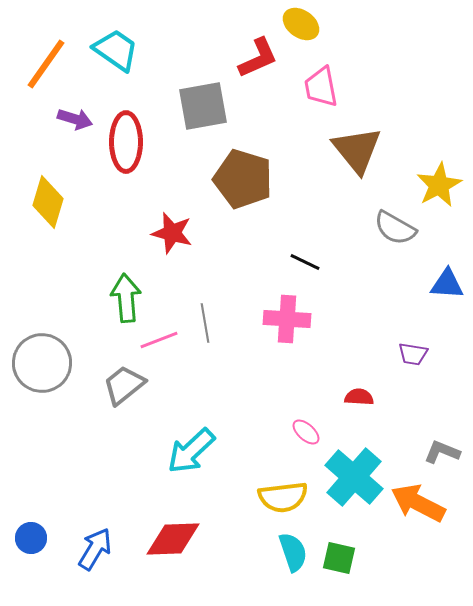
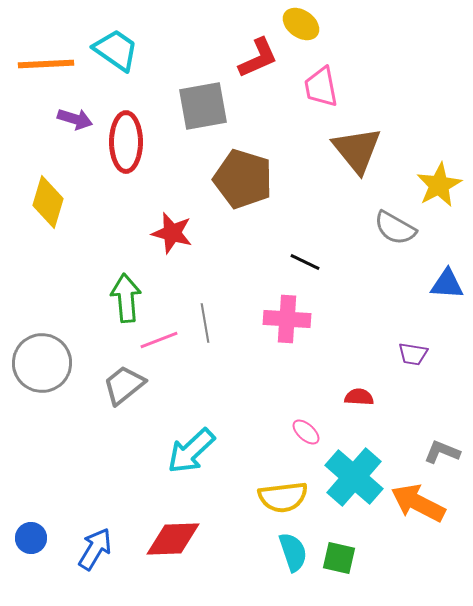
orange line: rotated 52 degrees clockwise
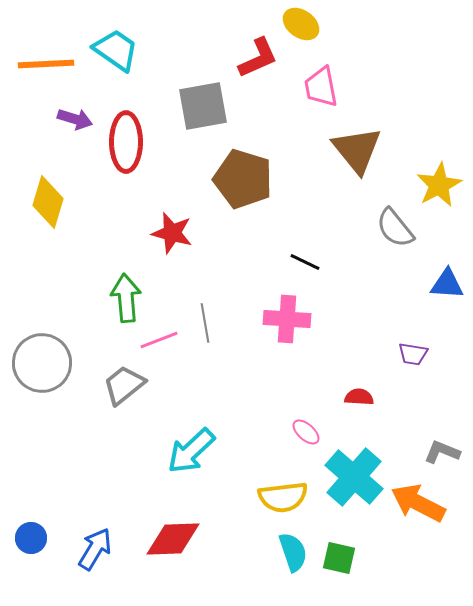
gray semicircle: rotated 21 degrees clockwise
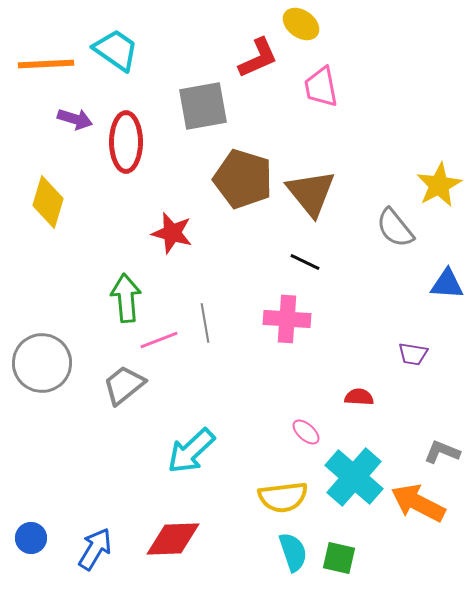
brown triangle: moved 46 px left, 43 px down
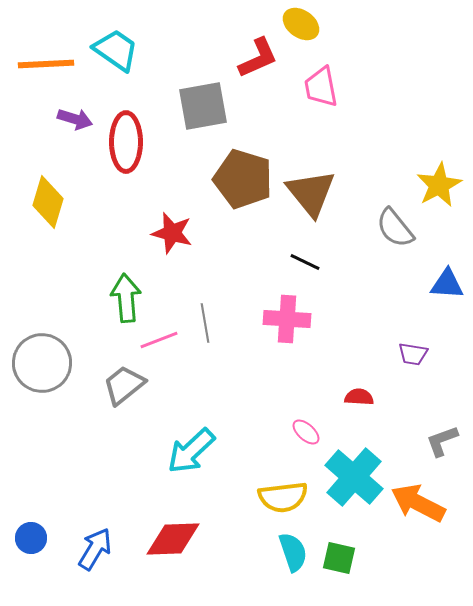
gray L-shape: moved 11 px up; rotated 42 degrees counterclockwise
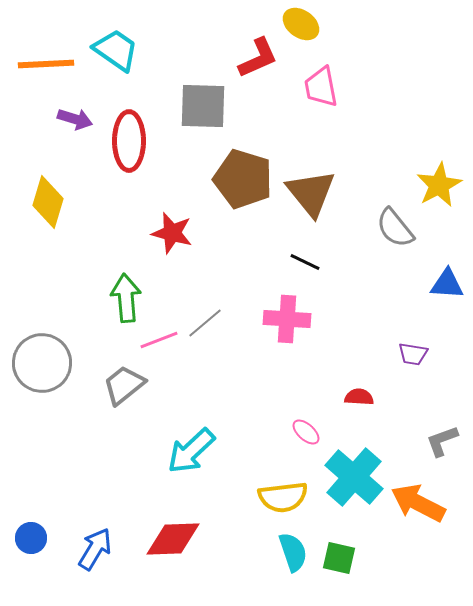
gray square: rotated 12 degrees clockwise
red ellipse: moved 3 px right, 1 px up
gray line: rotated 60 degrees clockwise
